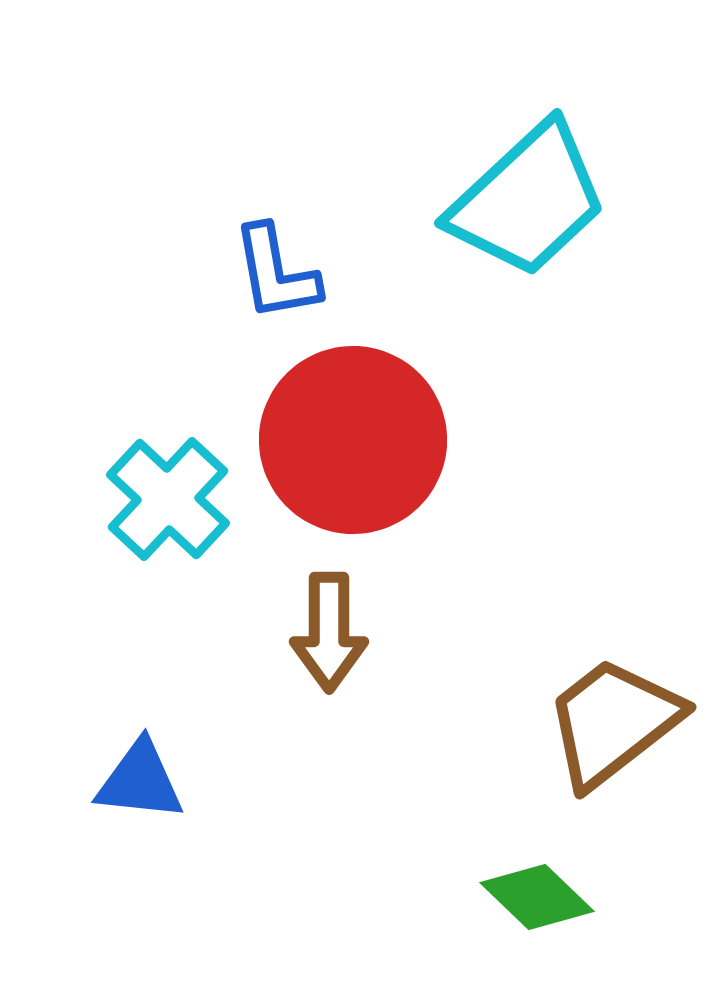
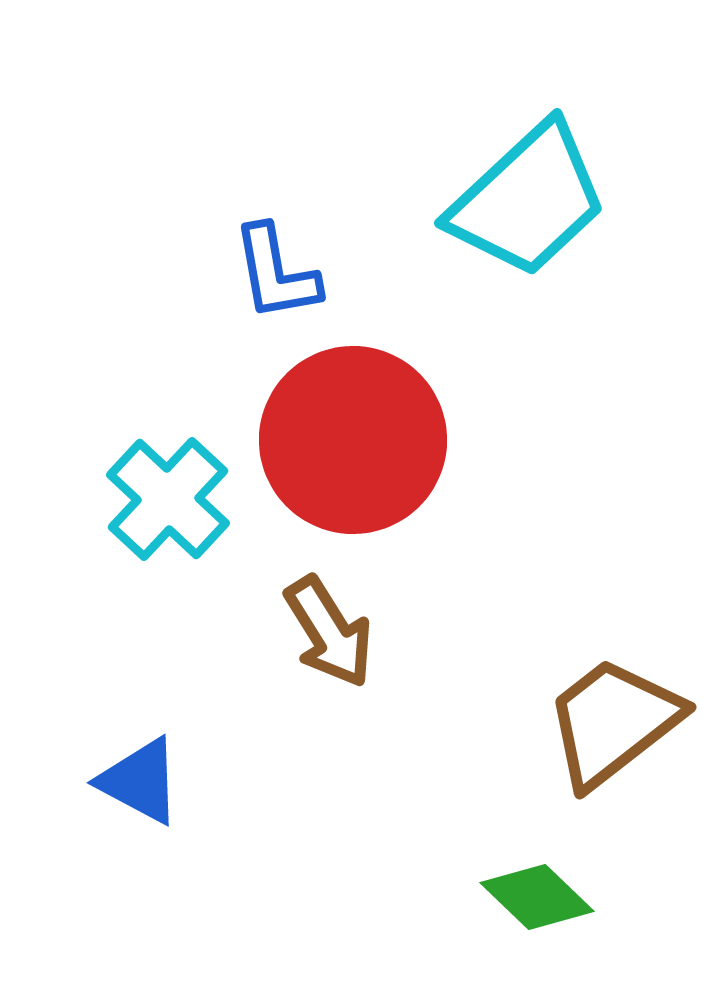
brown arrow: rotated 32 degrees counterclockwise
blue triangle: rotated 22 degrees clockwise
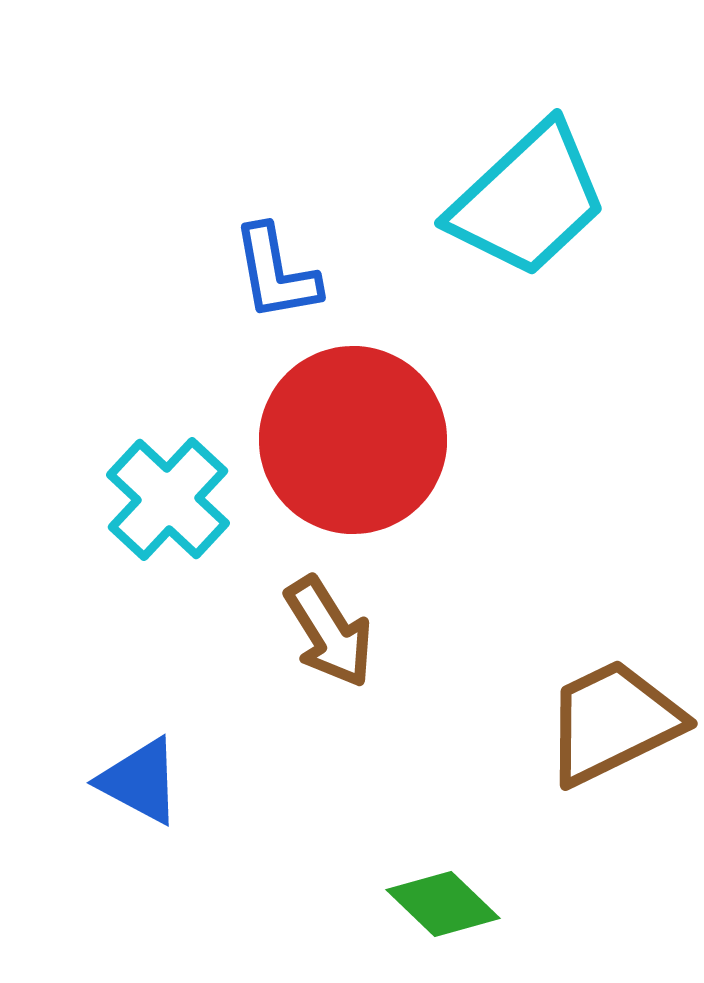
brown trapezoid: rotated 12 degrees clockwise
green diamond: moved 94 px left, 7 px down
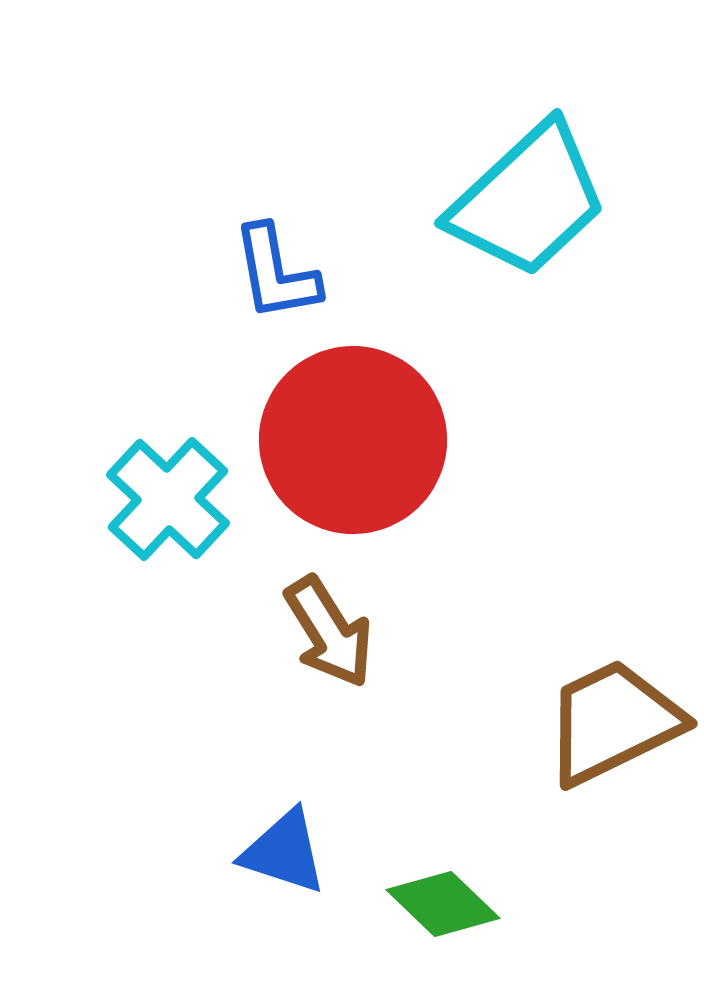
blue triangle: moved 144 px right, 71 px down; rotated 10 degrees counterclockwise
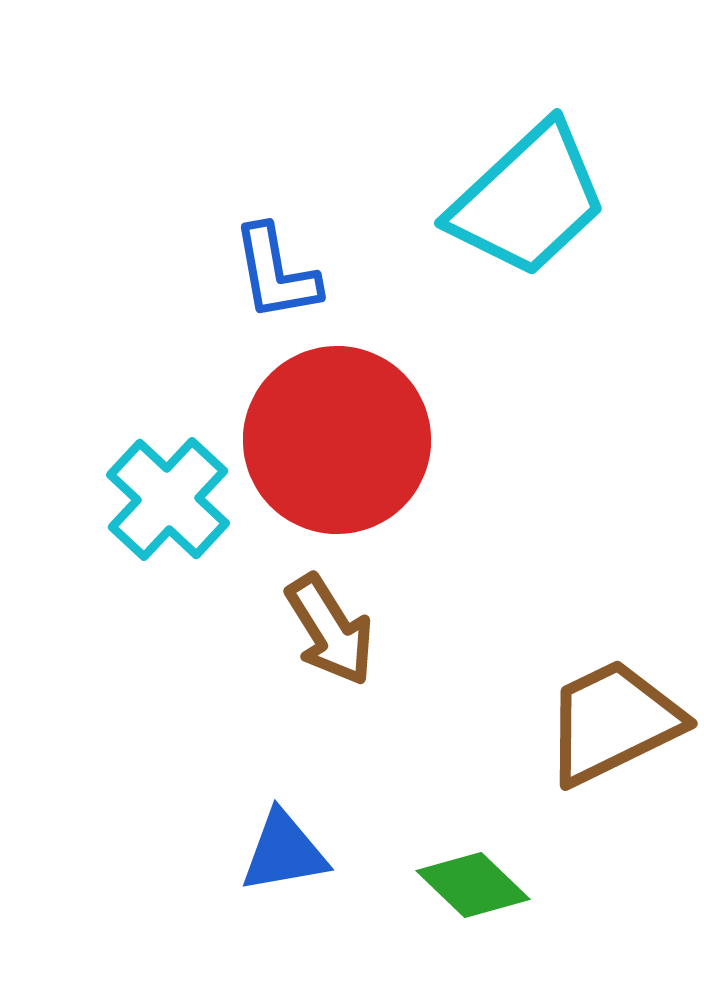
red circle: moved 16 px left
brown arrow: moved 1 px right, 2 px up
blue triangle: rotated 28 degrees counterclockwise
green diamond: moved 30 px right, 19 px up
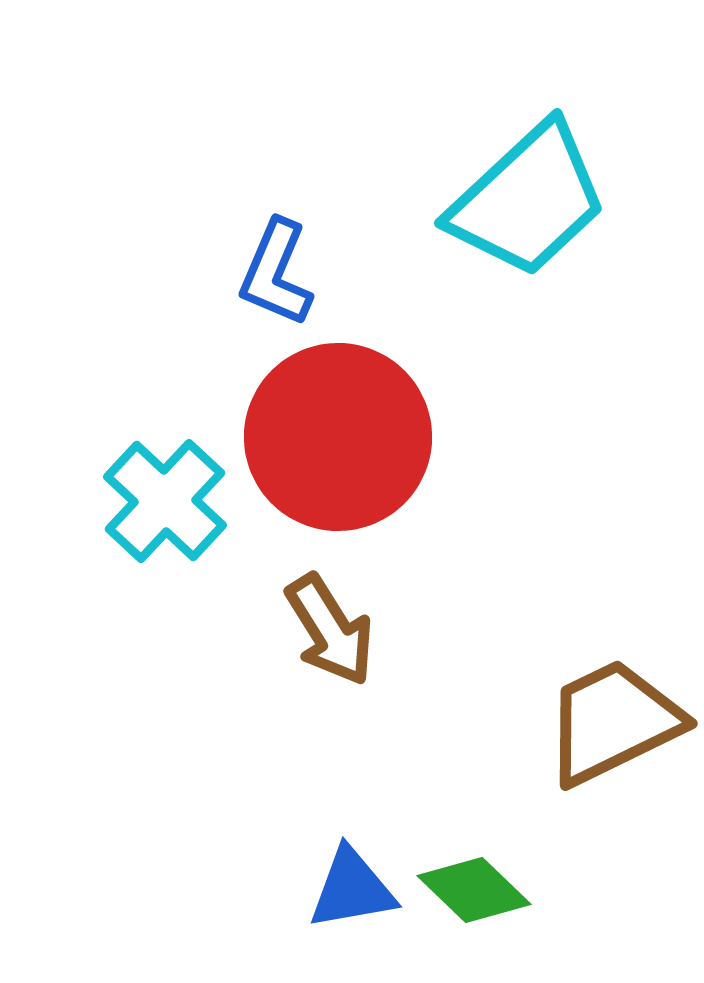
blue L-shape: rotated 33 degrees clockwise
red circle: moved 1 px right, 3 px up
cyan cross: moved 3 px left, 2 px down
blue triangle: moved 68 px right, 37 px down
green diamond: moved 1 px right, 5 px down
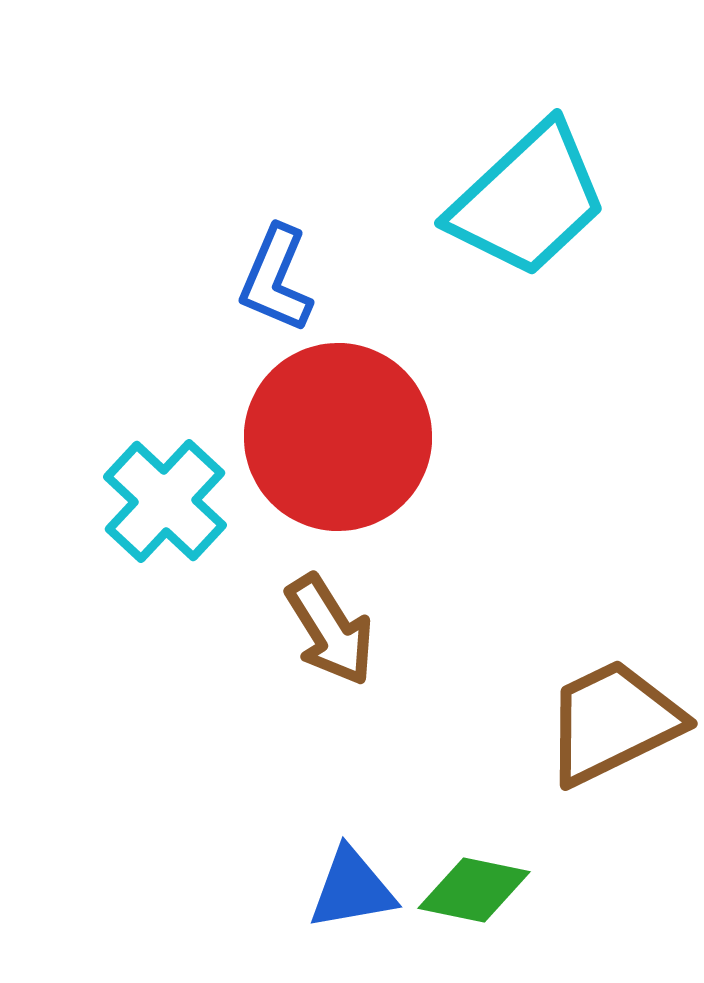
blue L-shape: moved 6 px down
green diamond: rotated 32 degrees counterclockwise
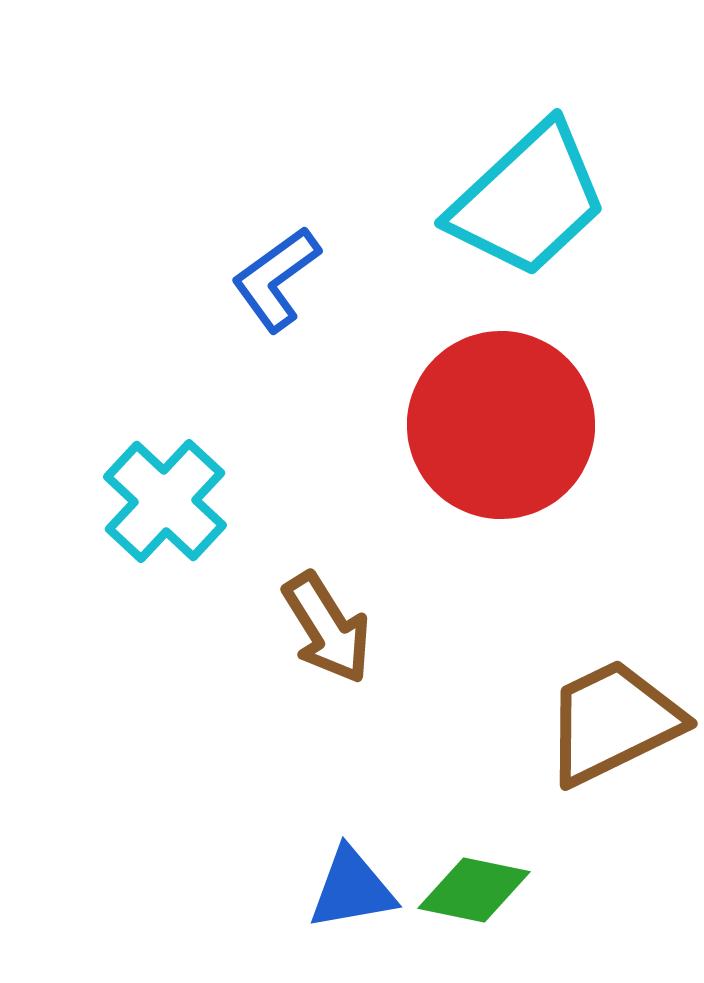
blue L-shape: rotated 31 degrees clockwise
red circle: moved 163 px right, 12 px up
brown arrow: moved 3 px left, 2 px up
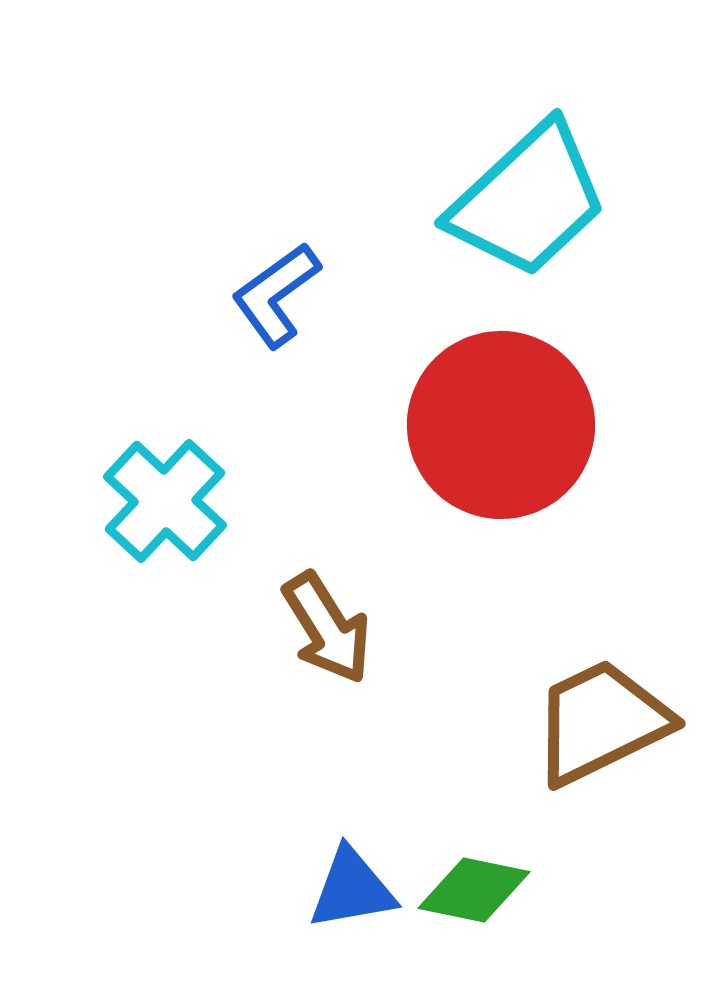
blue L-shape: moved 16 px down
brown trapezoid: moved 12 px left
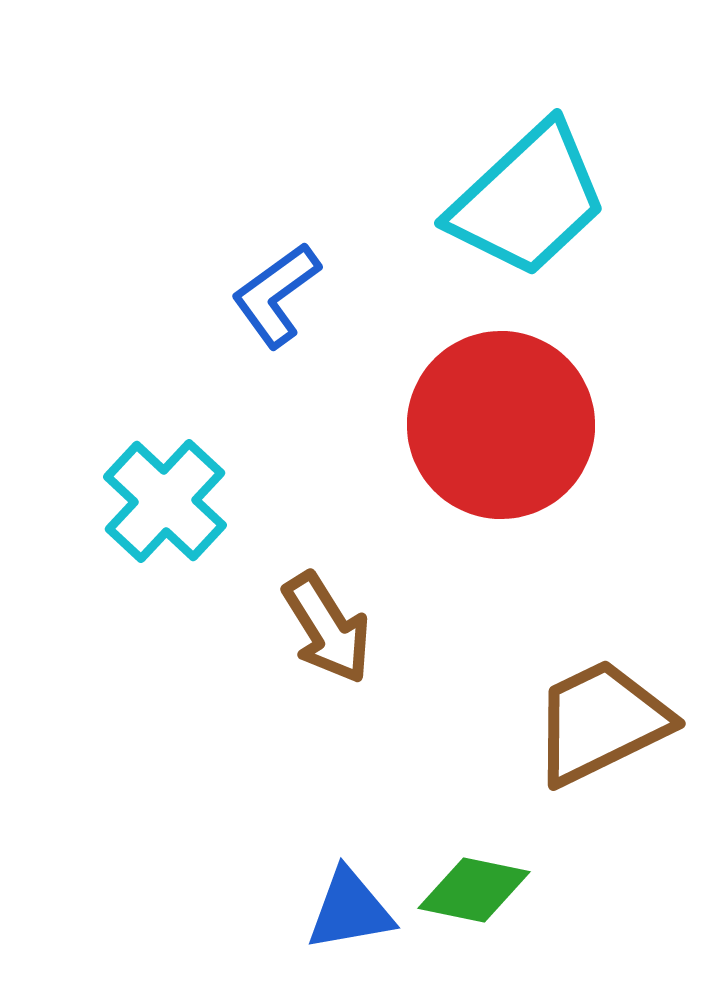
blue triangle: moved 2 px left, 21 px down
